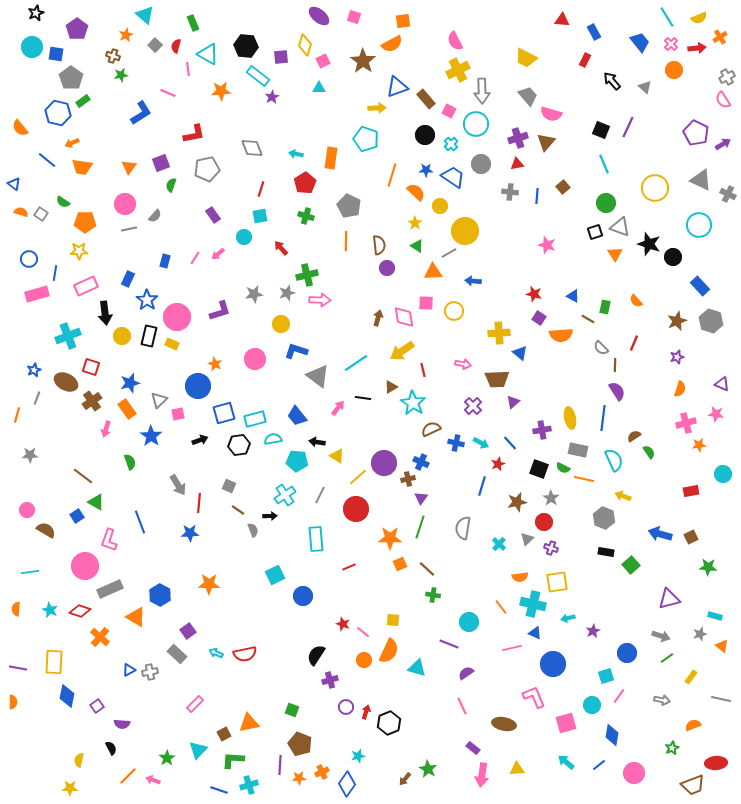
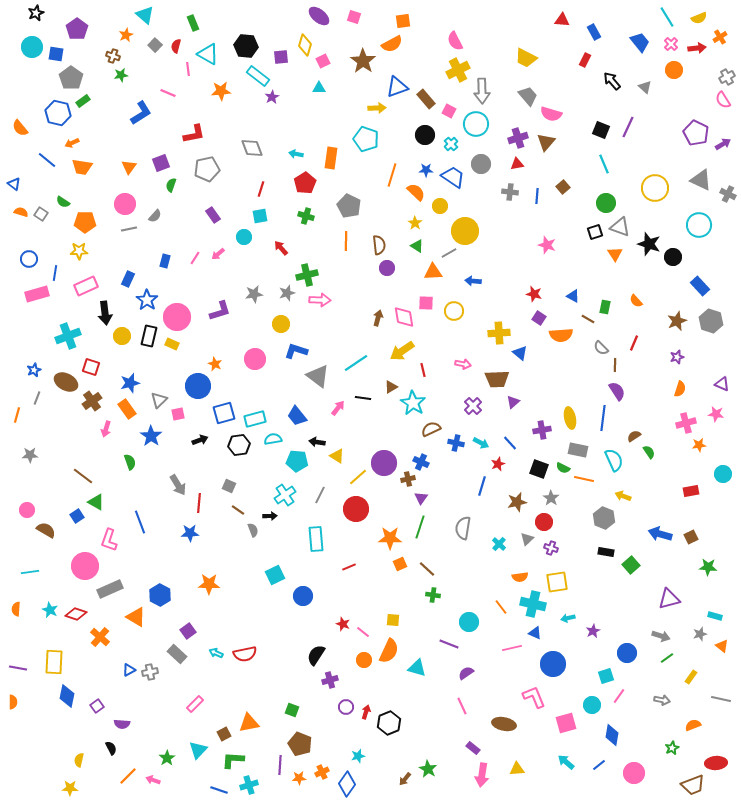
red diamond at (80, 611): moved 4 px left, 3 px down
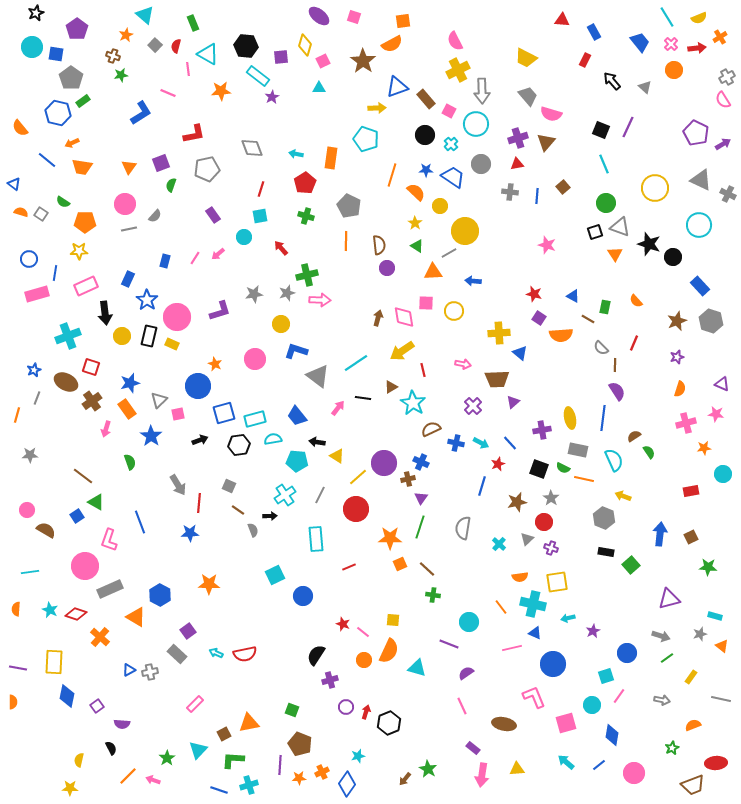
orange star at (699, 445): moved 5 px right, 3 px down
blue arrow at (660, 534): rotated 80 degrees clockwise
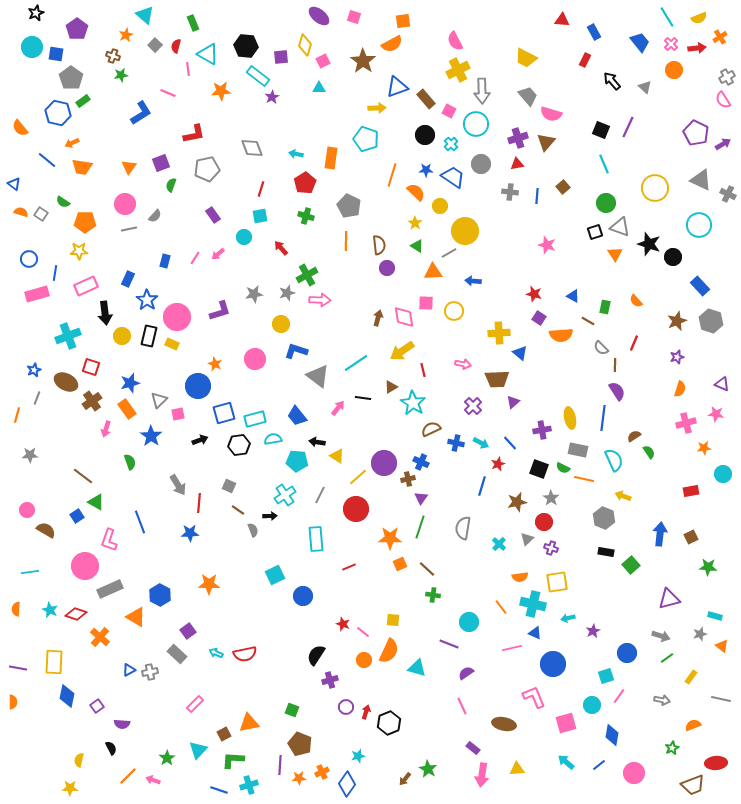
green cross at (307, 275): rotated 15 degrees counterclockwise
brown line at (588, 319): moved 2 px down
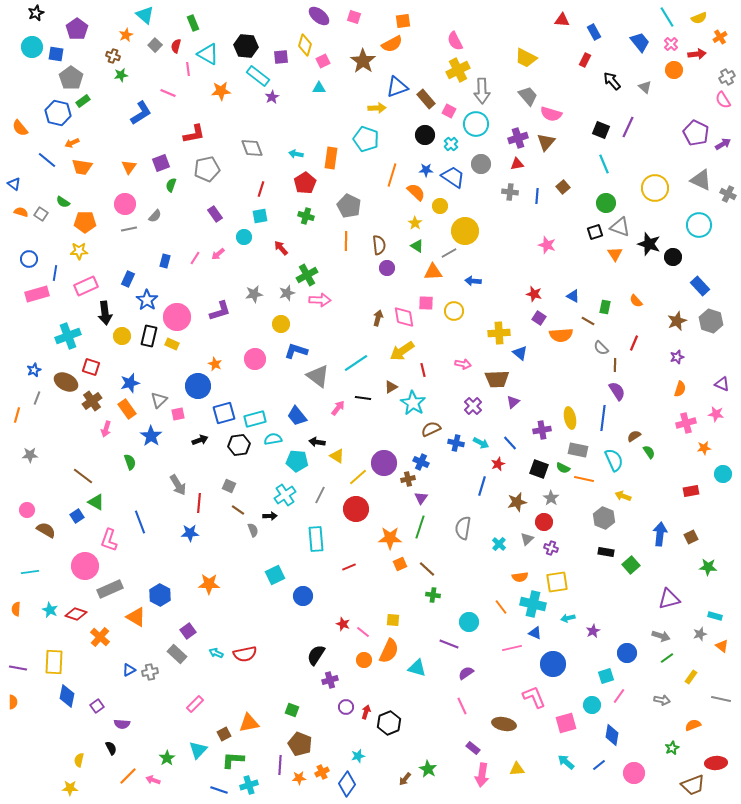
red arrow at (697, 48): moved 6 px down
purple rectangle at (213, 215): moved 2 px right, 1 px up
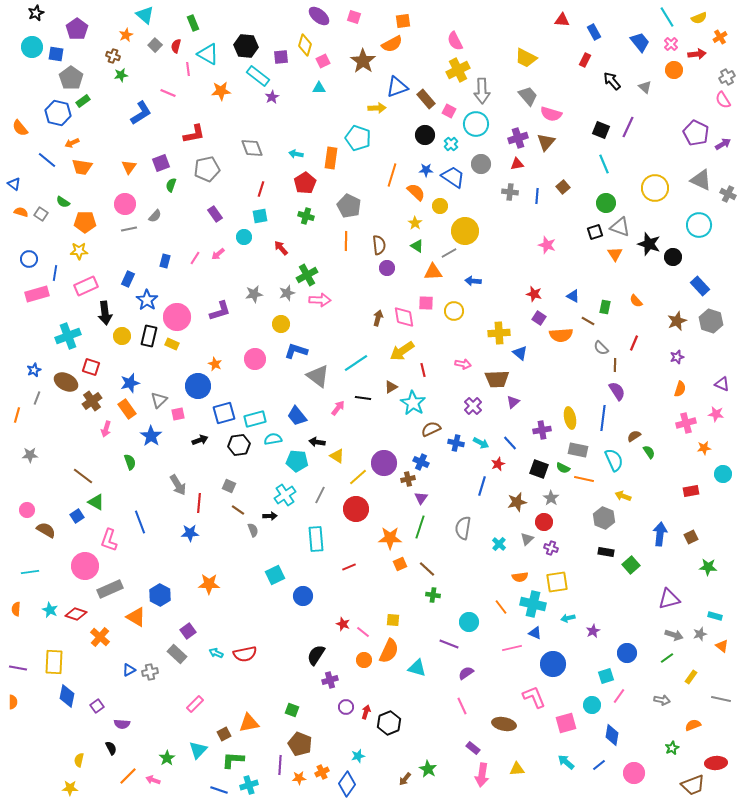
cyan pentagon at (366, 139): moved 8 px left, 1 px up
gray arrow at (661, 636): moved 13 px right, 1 px up
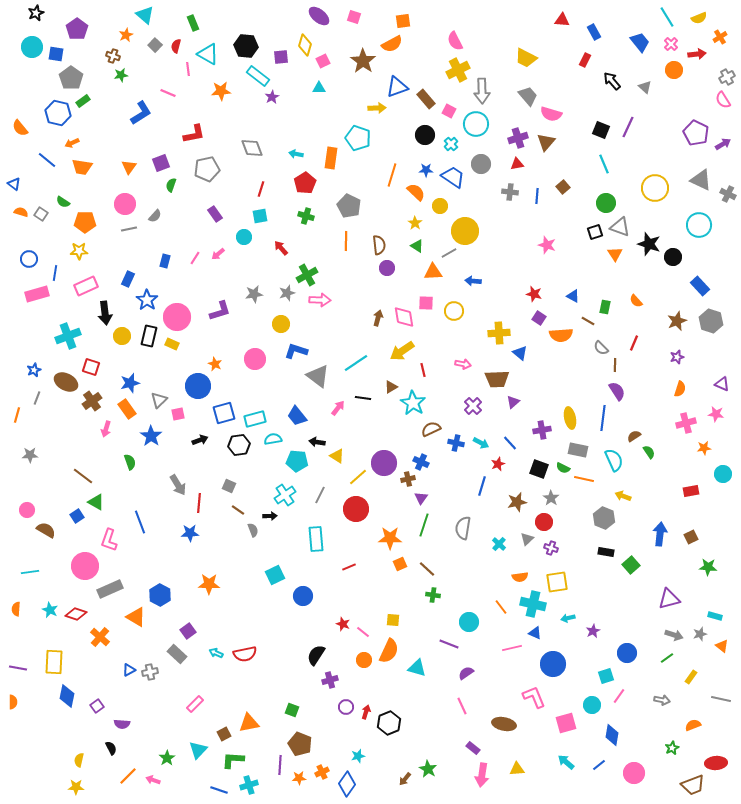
green line at (420, 527): moved 4 px right, 2 px up
yellow star at (70, 788): moved 6 px right, 1 px up
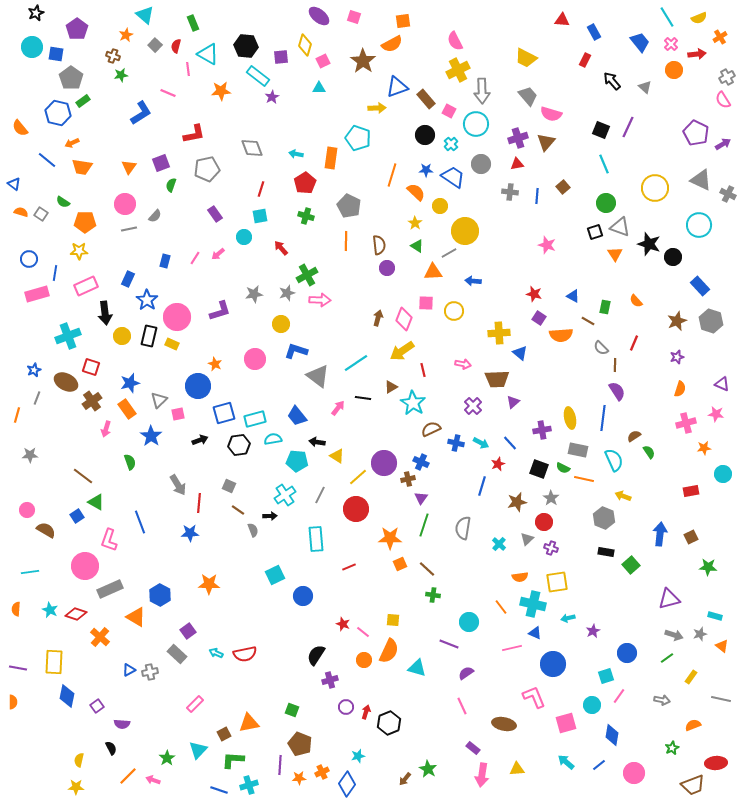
pink diamond at (404, 317): moved 2 px down; rotated 30 degrees clockwise
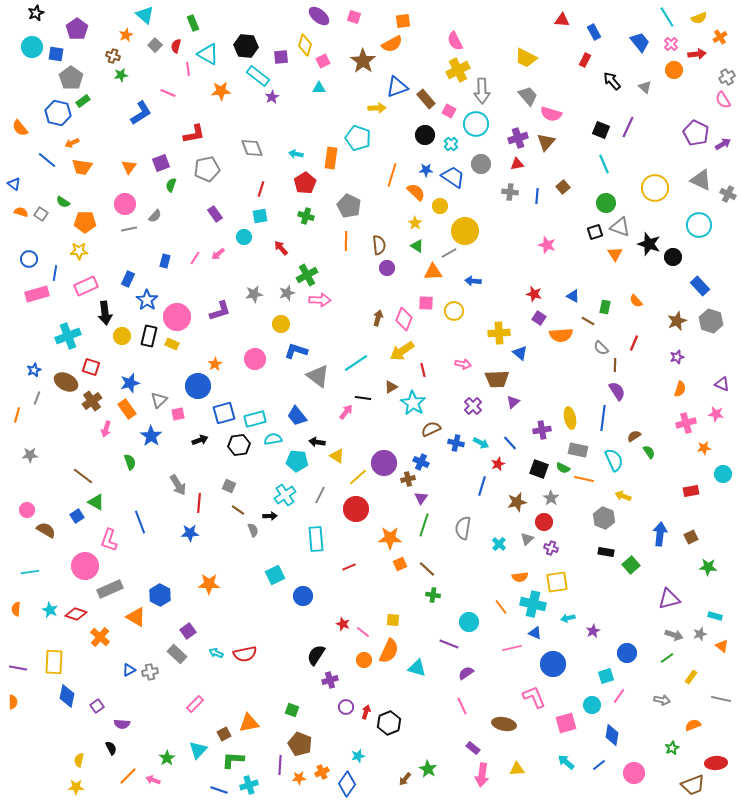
orange star at (215, 364): rotated 16 degrees clockwise
pink arrow at (338, 408): moved 8 px right, 4 px down
